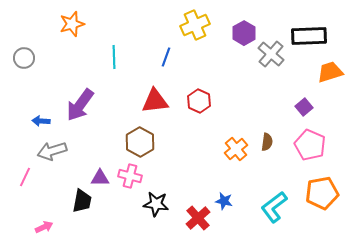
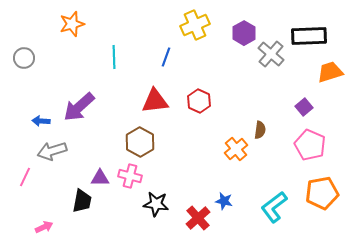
purple arrow: moved 1 px left, 2 px down; rotated 12 degrees clockwise
brown semicircle: moved 7 px left, 12 px up
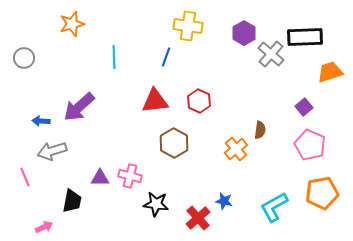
yellow cross: moved 7 px left, 1 px down; rotated 32 degrees clockwise
black rectangle: moved 4 px left, 1 px down
brown hexagon: moved 34 px right, 1 px down
pink line: rotated 48 degrees counterclockwise
black trapezoid: moved 10 px left
cyan L-shape: rotated 8 degrees clockwise
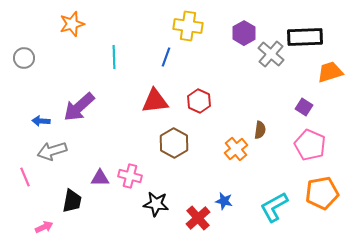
purple square: rotated 18 degrees counterclockwise
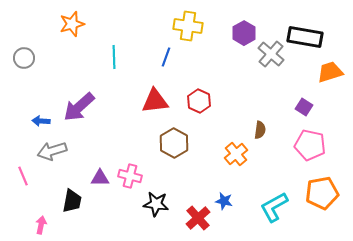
black rectangle: rotated 12 degrees clockwise
pink pentagon: rotated 12 degrees counterclockwise
orange cross: moved 5 px down
pink line: moved 2 px left, 1 px up
pink arrow: moved 3 px left, 2 px up; rotated 54 degrees counterclockwise
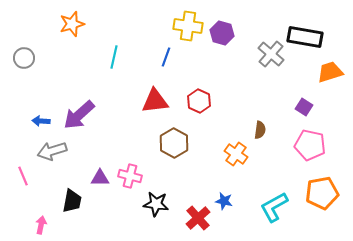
purple hexagon: moved 22 px left; rotated 15 degrees counterclockwise
cyan line: rotated 15 degrees clockwise
purple arrow: moved 8 px down
orange cross: rotated 15 degrees counterclockwise
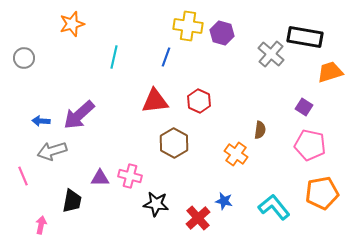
cyan L-shape: rotated 80 degrees clockwise
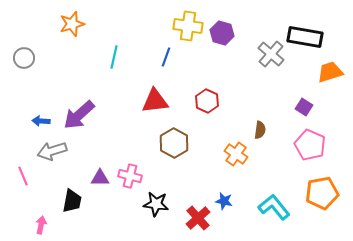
red hexagon: moved 8 px right
pink pentagon: rotated 12 degrees clockwise
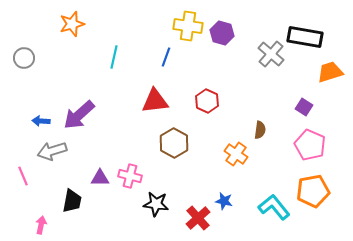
orange pentagon: moved 9 px left, 2 px up
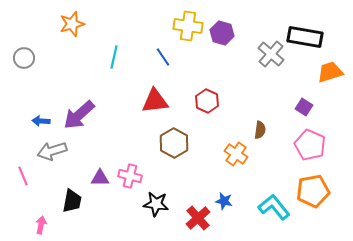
blue line: moved 3 px left; rotated 54 degrees counterclockwise
